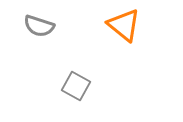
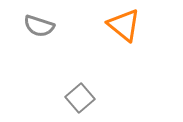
gray square: moved 4 px right, 12 px down; rotated 20 degrees clockwise
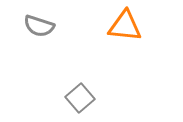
orange triangle: moved 1 px right, 1 px down; rotated 33 degrees counterclockwise
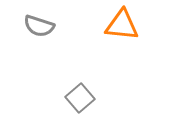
orange triangle: moved 3 px left, 1 px up
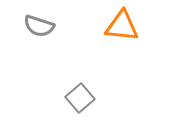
orange triangle: moved 1 px down
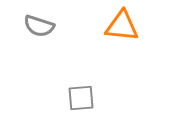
gray square: moved 1 px right; rotated 36 degrees clockwise
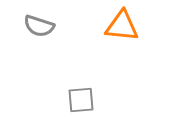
gray square: moved 2 px down
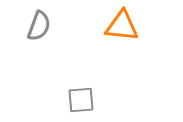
gray semicircle: rotated 88 degrees counterclockwise
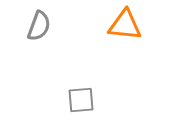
orange triangle: moved 3 px right, 1 px up
